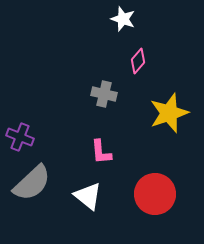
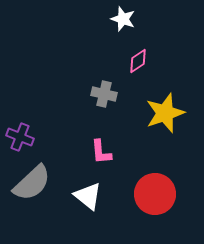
pink diamond: rotated 15 degrees clockwise
yellow star: moved 4 px left
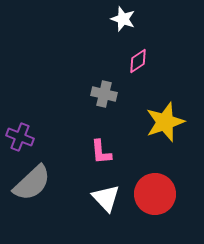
yellow star: moved 9 px down
white triangle: moved 18 px right, 2 px down; rotated 8 degrees clockwise
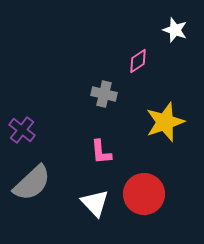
white star: moved 52 px right, 11 px down
purple cross: moved 2 px right, 7 px up; rotated 16 degrees clockwise
red circle: moved 11 px left
white triangle: moved 11 px left, 5 px down
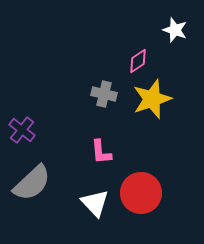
yellow star: moved 13 px left, 23 px up
red circle: moved 3 px left, 1 px up
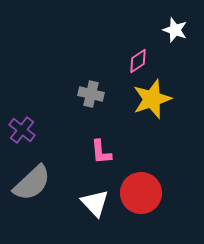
gray cross: moved 13 px left
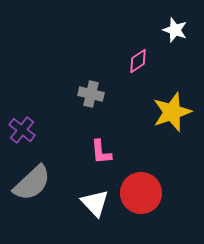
yellow star: moved 20 px right, 13 px down
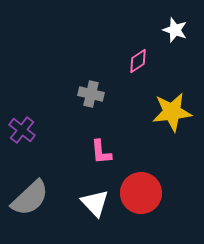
yellow star: rotated 12 degrees clockwise
gray semicircle: moved 2 px left, 15 px down
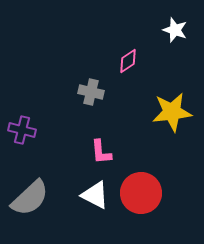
pink diamond: moved 10 px left
gray cross: moved 2 px up
purple cross: rotated 24 degrees counterclockwise
white triangle: moved 8 px up; rotated 20 degrees counterclockwise
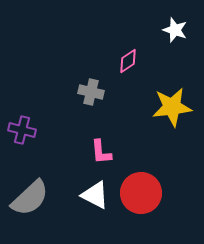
yellow star: moved 5 px up
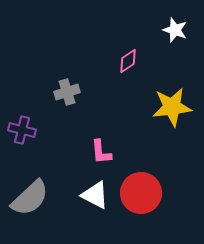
gray cross: moved 24 px left; rotated 30 degrees counterclockwise
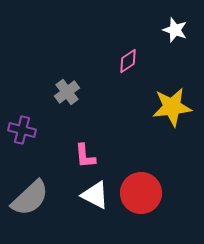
gray cross: rotated 20 degrees counterclockwise
pink L-shape: moved 16 px left, 4 px down
